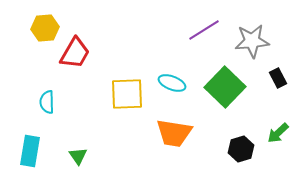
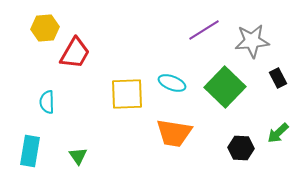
black hexagon: moved 1 px up; rotated 20 degrees clockwise
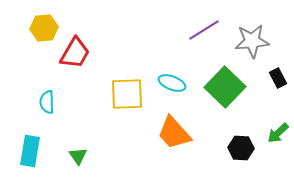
yellow hexagon: moved 1 px left
orange trapezoid: rotated 39 degrees clockwise
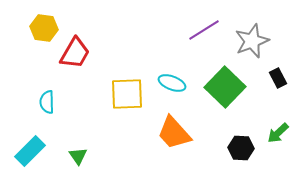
yellow hexagon: rotated 12 degrees clockwise
gray star: rotated 16 degrees counterclockwise
cyan rectangle: rotated 36 degrees clockwise
